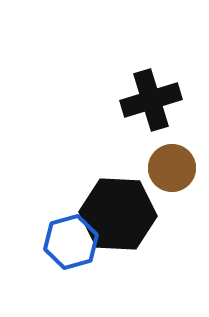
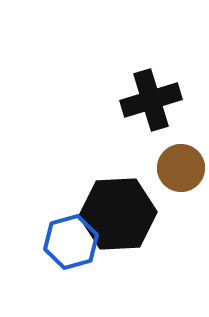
brown circle: moved 9 px right
black hexagon: rotated 6 degrees counterclockwise
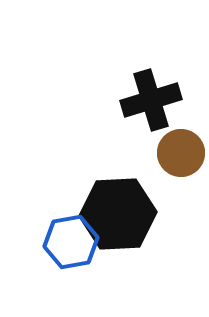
brown circle: moved 15 px up
blue hexagon: rotated 6 degrees clockwise
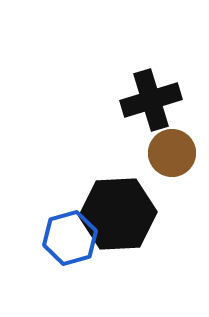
brown circle: moved 9 px left
blue hexagon: moved 1 px left, 4 px up; rotated 6 degrees counterclockwise
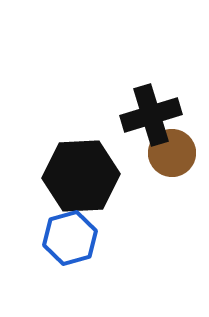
black cross: moved 15 px down
black hexagon: moved 37 px left, 38 px up
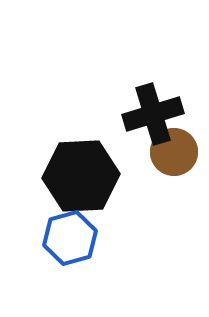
black cross: moved 2 px right, 1 px up
brown circle: moved 2 px right, 1 px up
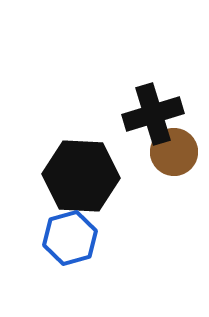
black hexagon: rotated 6 degrees clockwise
